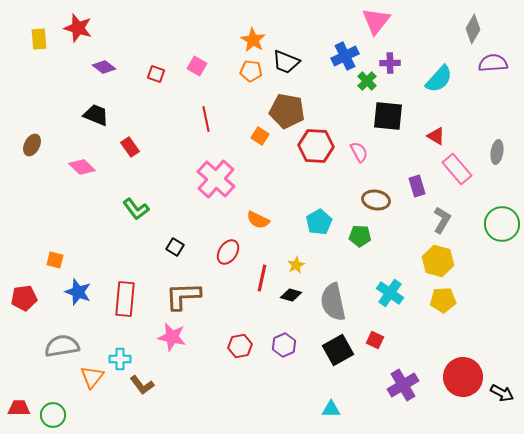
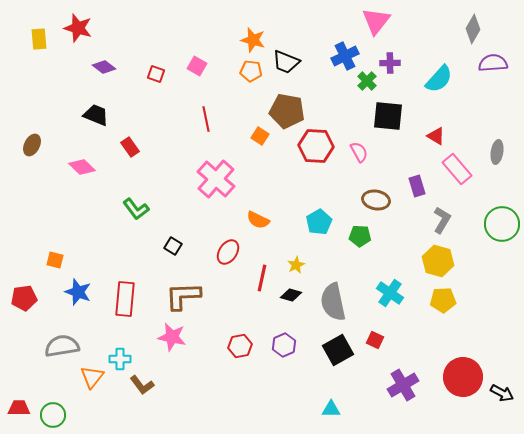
orange star at (253, 40): rotated 15 degrees counterclockwise
black square at (175, 247): moved 2 px left, 1 px up
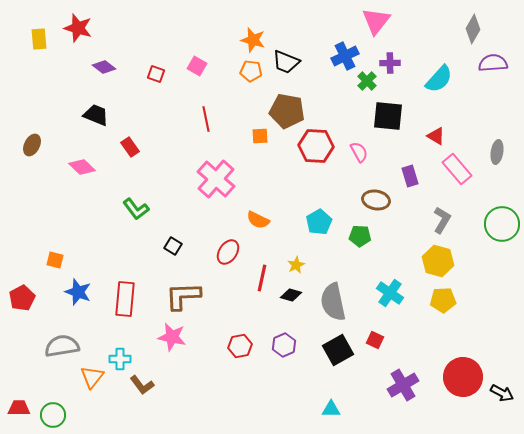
orange square at (260, 136): rotated 36 degrees counterclockwise
purple rectangle at (417, 186): moved 7 px left, 10 px up
red pentagon at (24, 298): moved 2 px left; rotated 20 degrees counterclockwise
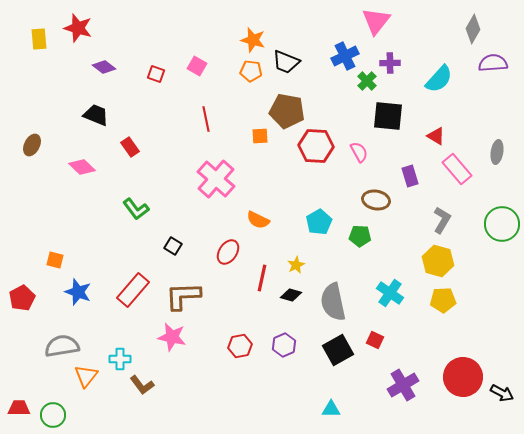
red rectangle at (125, 299): moved 8 px right, 9 px up; rotated 36 degrees clockwise
orange triangle at (92, 377): moved 6 px left, 1 px up
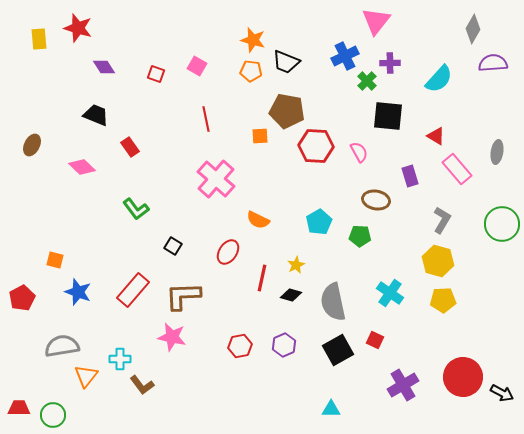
purple diamond at (104, 67): rotated 20 degrees clockwise
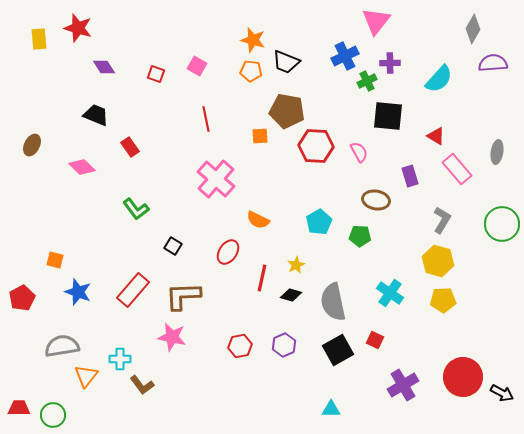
green cross at (367, 81): rotated 18 degrees clockwise
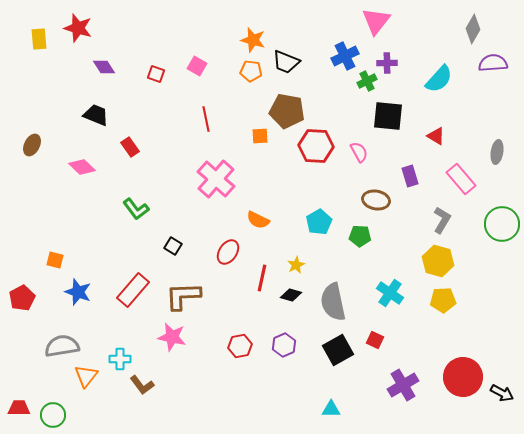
purple cross at (390, 63): moved 3 px left
pink rectangle at (457, 169): moved 4 px right, 10 px down
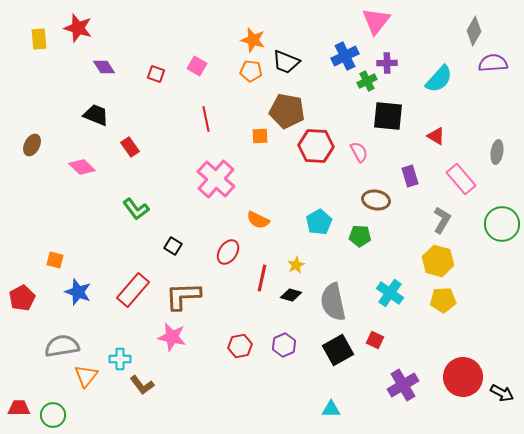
gray diamond at (473, 29): moved 1 px right, 2 px down
